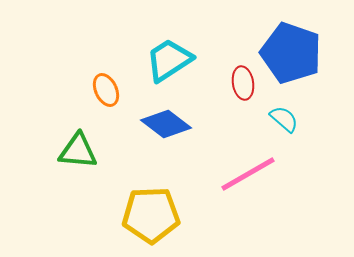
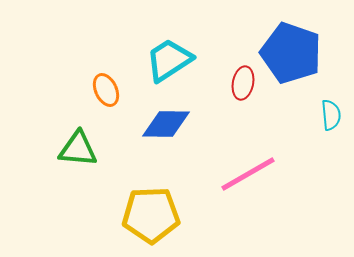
red ellipse: rotated 20 degrees clockwise
cyan semicircle: moved 47 px right, 4 px up; rotated 44 degrees clockwise
blue diamond: rotated 36 degrees counterclockwise
green triangle: moved 2 px up
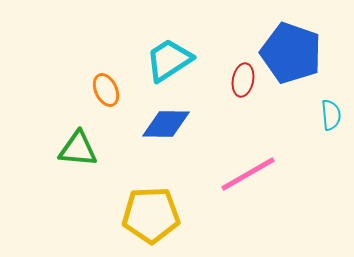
red ellipse: moved 3 px up
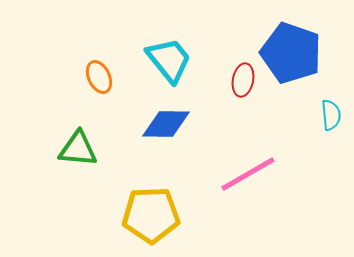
cyan trapezoid: rotated 84 degrees clockwise
orange ellipse: moved 7 px left, 13 px up
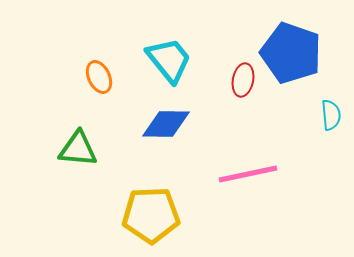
pink line: rotated 18 degrees clockwise
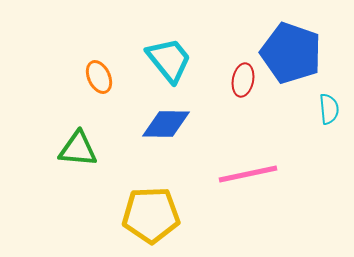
cyan semicircle: moved 2 px left, 6 px up
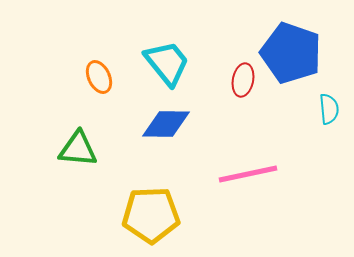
cyan trapezoid: moved 2 px left, 3 px down
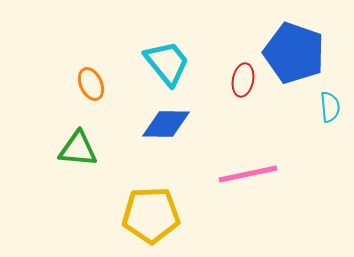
blue pentagon: moved 3 px right
orange ellipse: moved 8 px left, 7 px down
cyan semicircle: moved 1 px right, 2 px up
